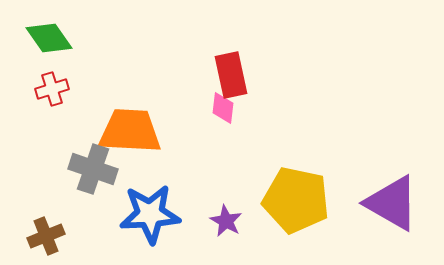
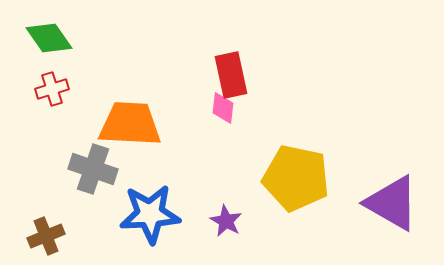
orange trapezoid: moved 7 px up
yellow pentagon: moved 22 px up
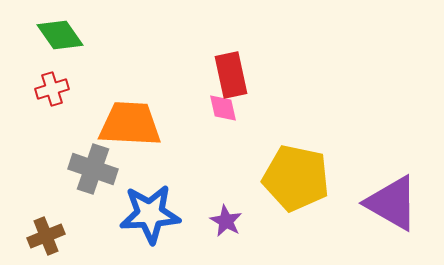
green diamond: moved 11 px right, 3 px up
pink diamond: rotated 20 degrees counterclockwise
